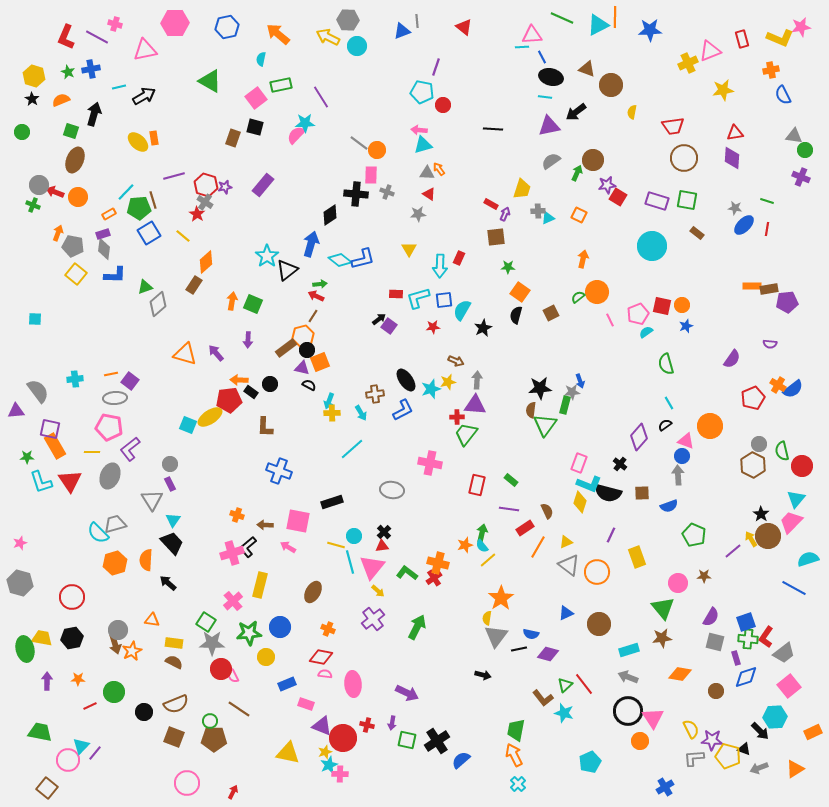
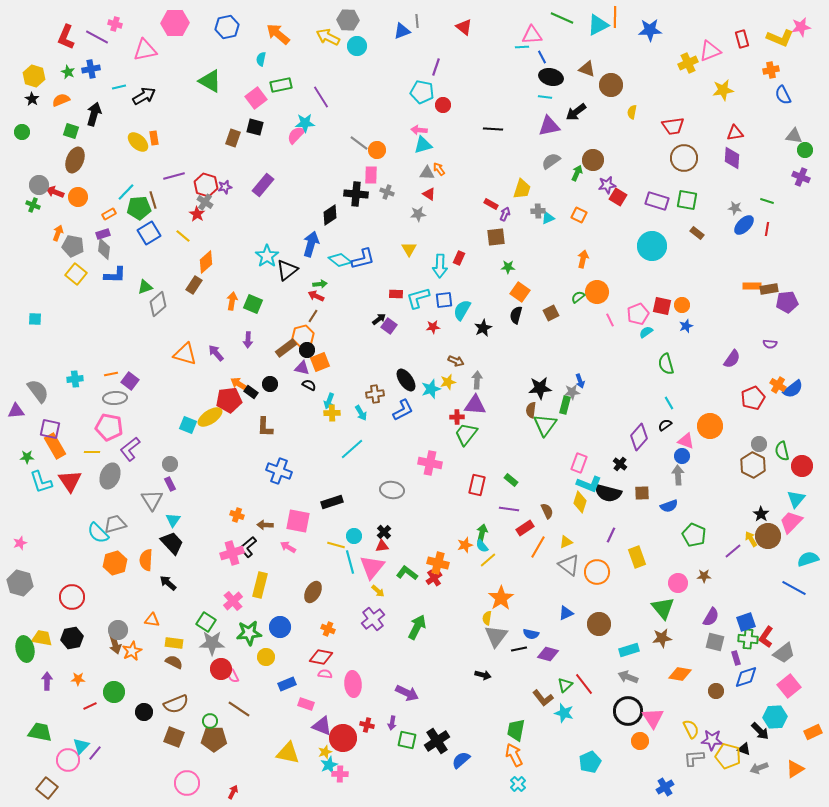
orange arrow at (239, 380): moved 4 px down; rotated 30 degrees clockwise
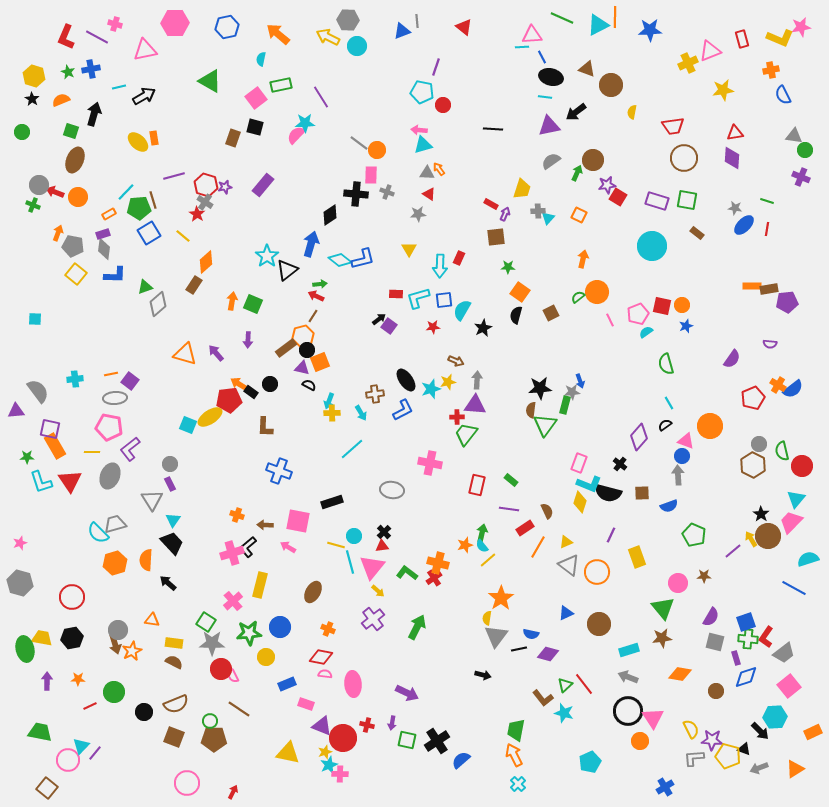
cyan triangle at (548, 218): rotated 24 degrees counterclockwise
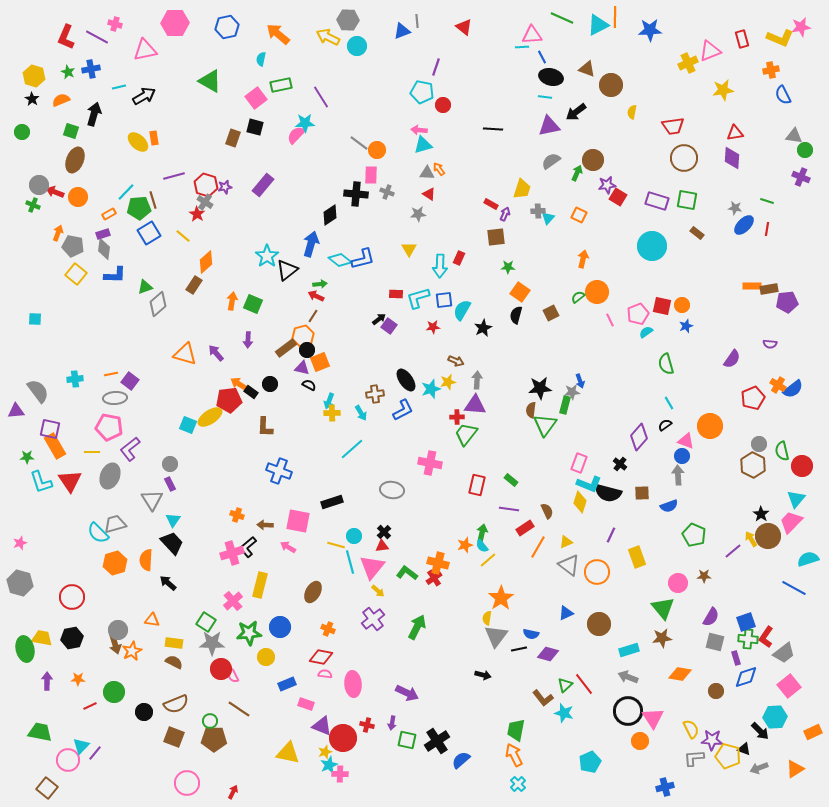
blue cross at (665, 787): rotated 18 degrees clockwise
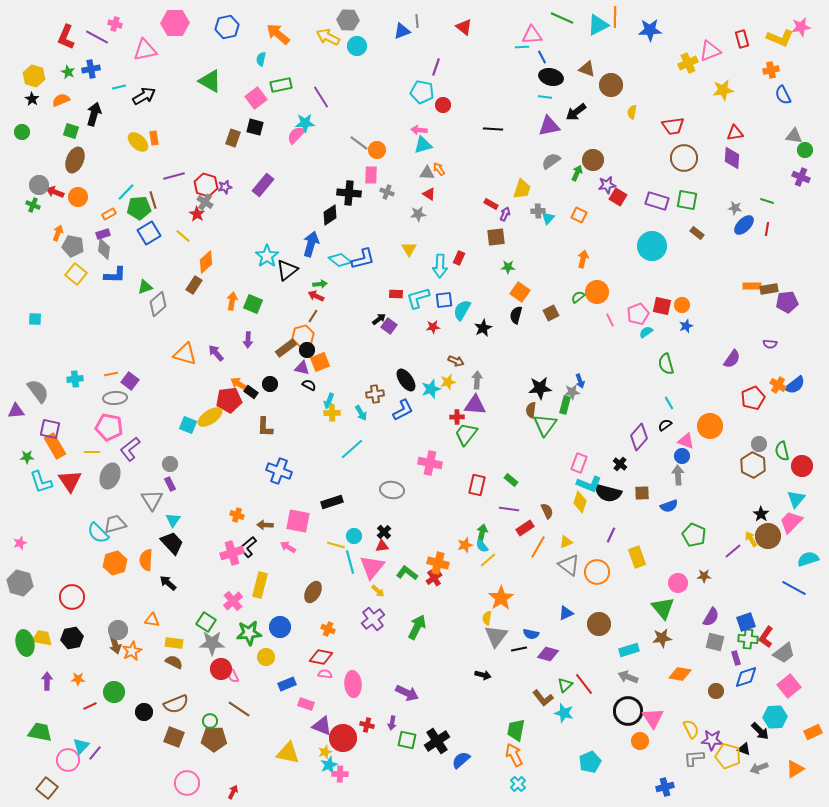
black cross at (356, 194): moved 7 px left, 1 px up
blue semicircle at (793, 389): moved 2 px right, 4 px up
green ellipse at (25, 649): moved 6 px up
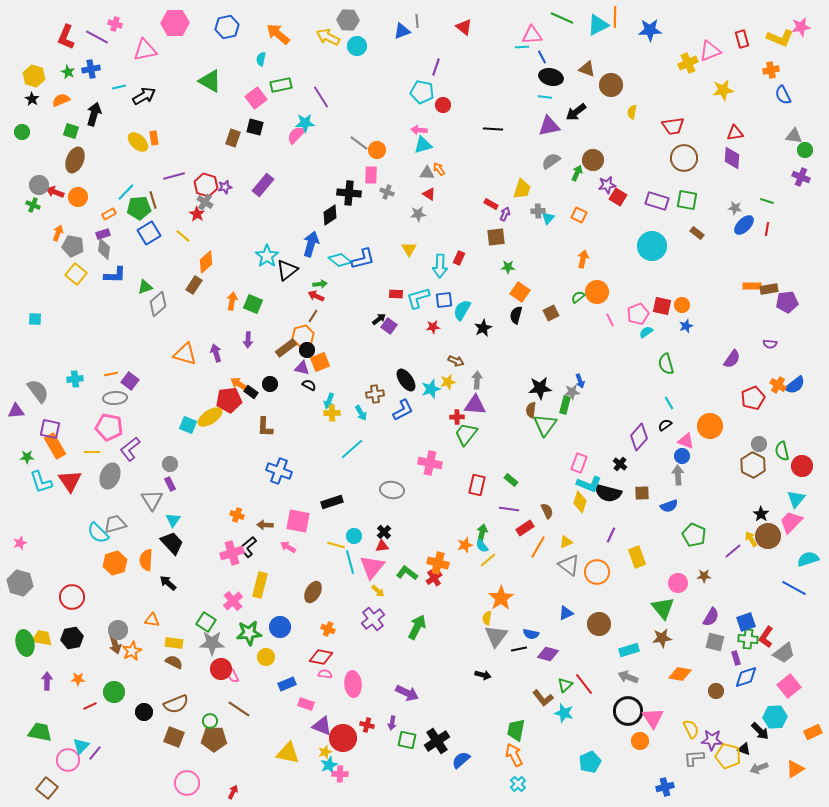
purple arrow at (216, 353): rotated 24 degrees clockwise
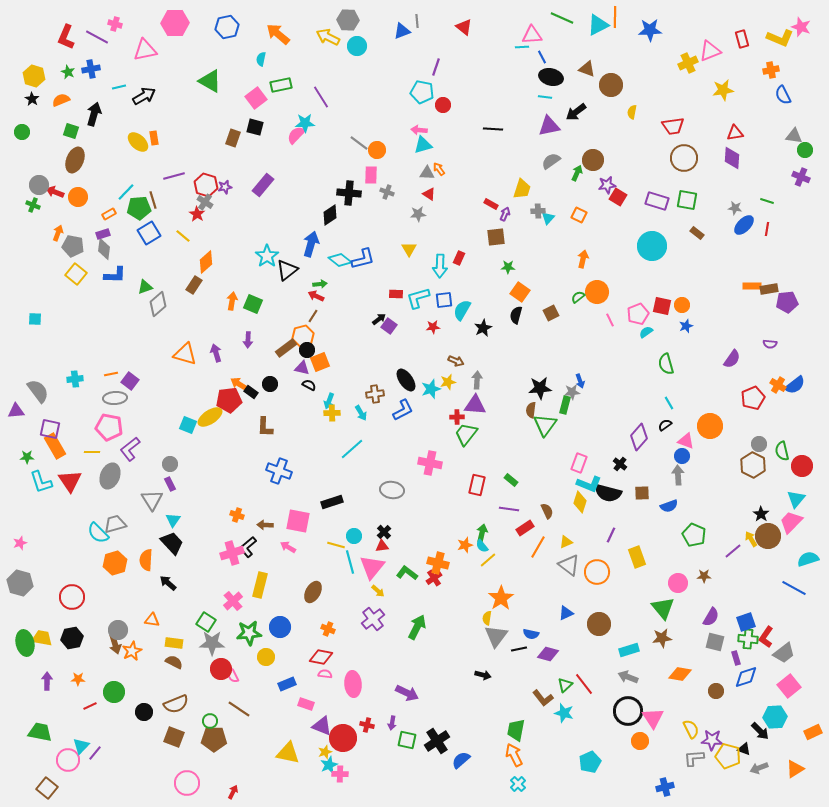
pink star at (801, 27): rotated 30 degrees clockwise
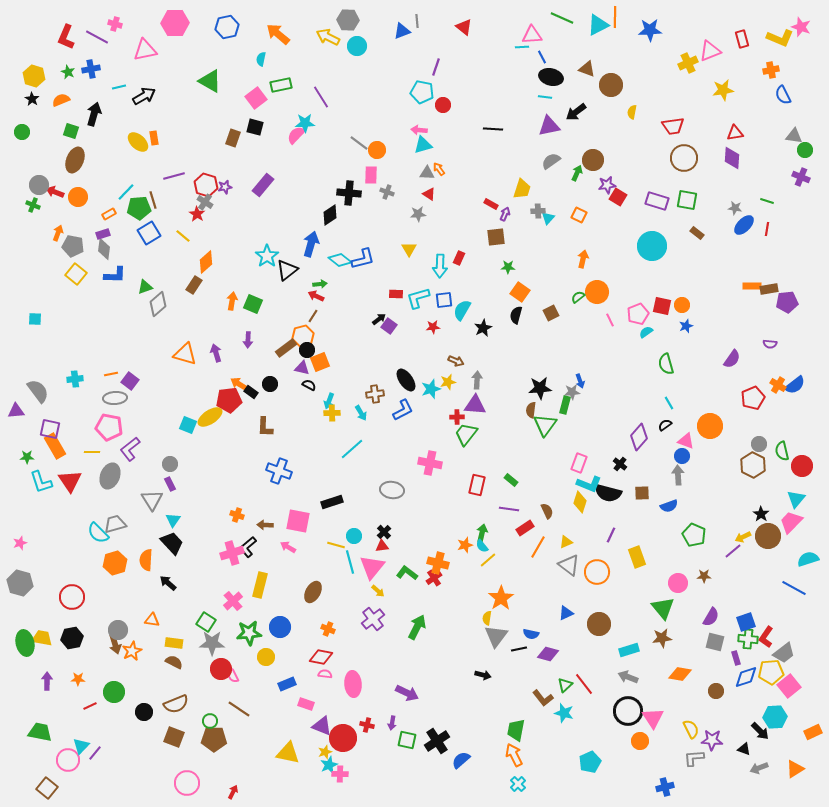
yellow arrow at (751, 539): moved 8 px left, 2 px up; rotated 84 degrees counterclockwise
yellow pentagon at (728, 756): moved 43 px right, 84 px up; rotated 20 degrees counterclockwise
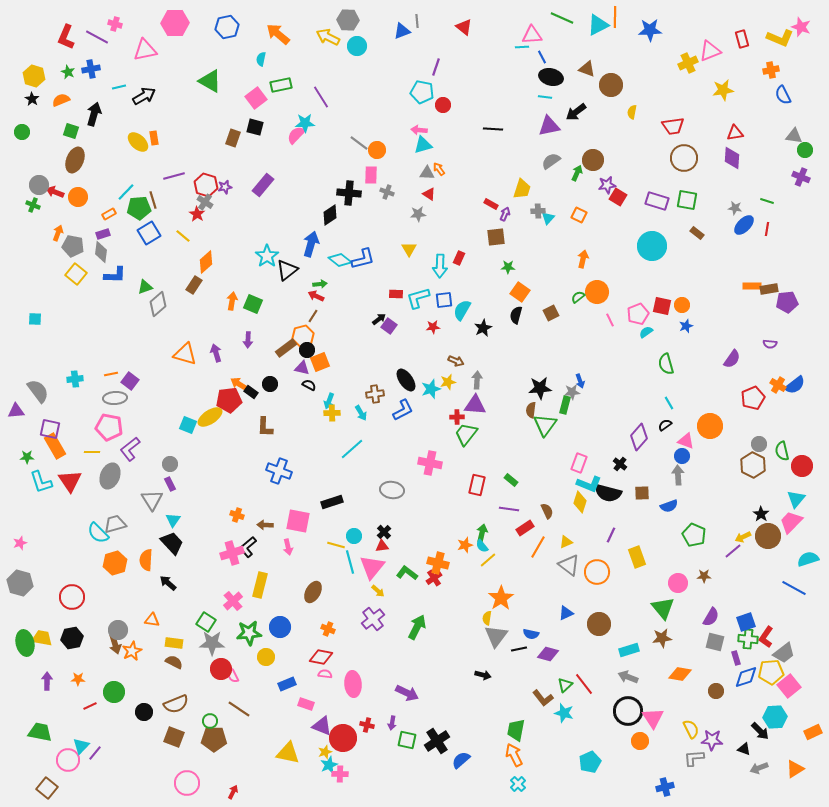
gray diamond at (104, 249): moved 3 px left, 3 px down
pink arrow at (288, 547): rotated 133 degrees counterclockwise
